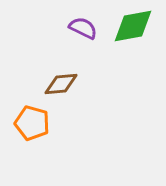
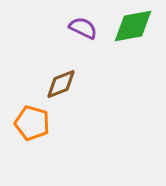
brown diamond: rotated 16 degrees counterclockwise
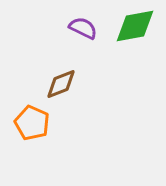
green diamond: moved 2 px right
orange pentagon: rotated 8 degrees clockwise
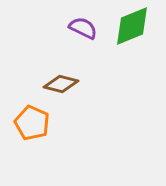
green diamond: moved 3 px left; rotated 12 degrees counterclockwise
brown diamond: rotated 36 degrees clockwise
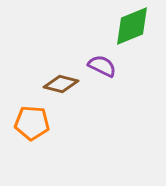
purple semicircle: moved 19 px right, 38 px down
orange pentagon: rotated 20 degrees counterclockwise
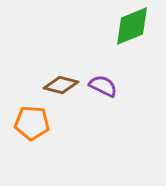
purple semicircle: moved 1 px right, 20 px down
brown diamond: moved 1 px down
